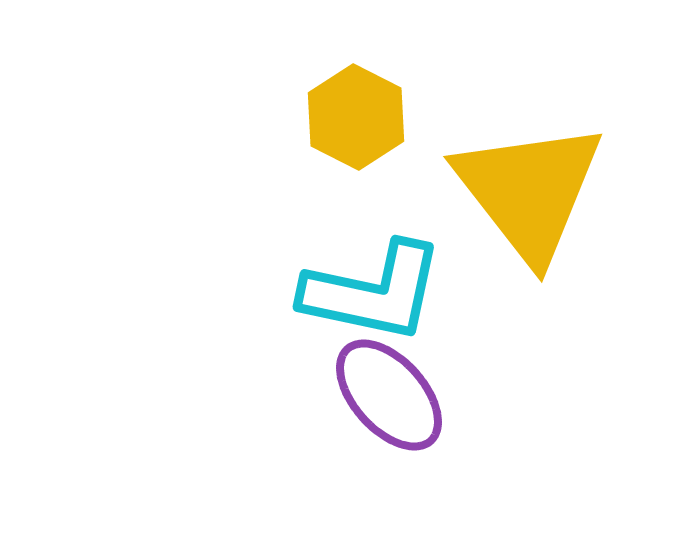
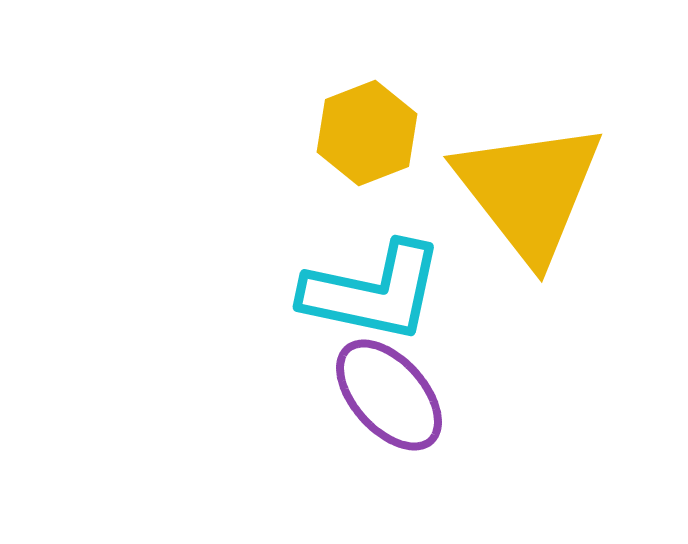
yellow hexagon: moved 11 px right, 16 px down; rotated 12 degrees clockwise
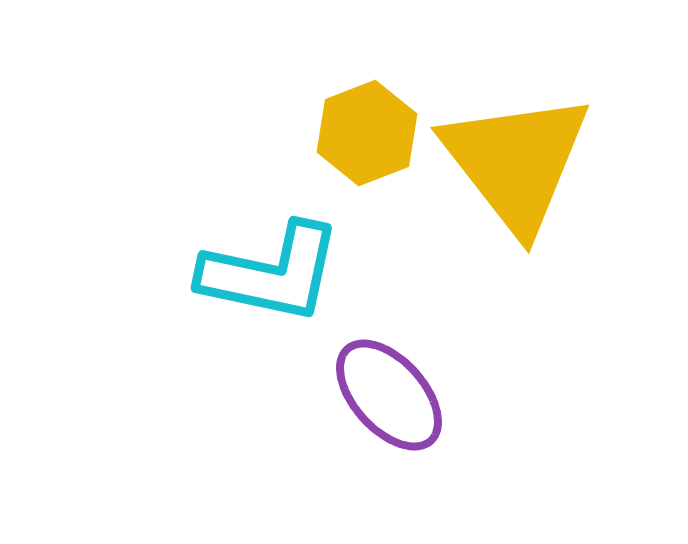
yellow triangle: moved 13 px left, 29 px up
cyan L-shape: moved 102 px left, 19 px up
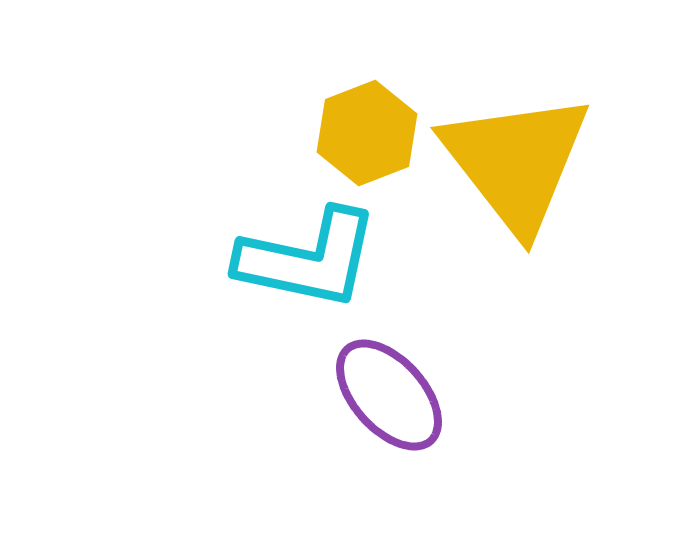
cyan L-shape: moved 37 px right, 14 px up
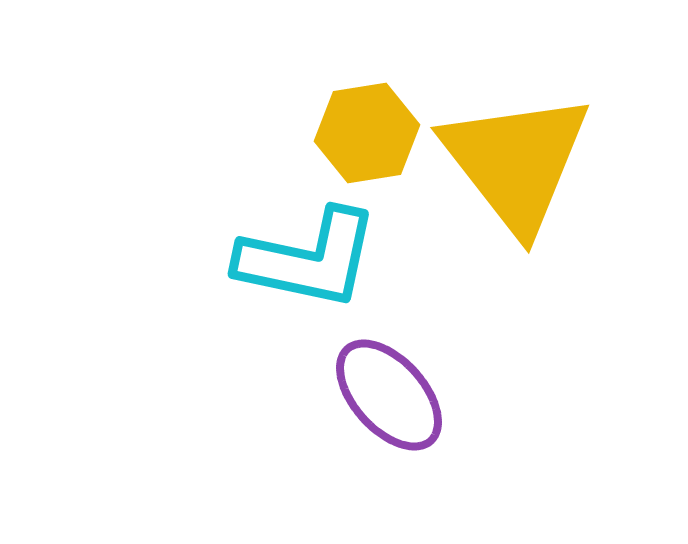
yellow hexagon: rotated 12 degrees clockwise
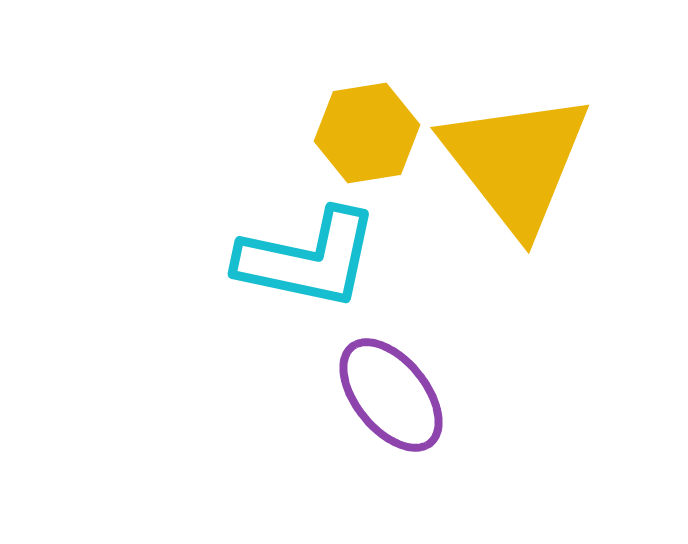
purple ellipse: moved 2 px right; rotated 3 degrees clockwise
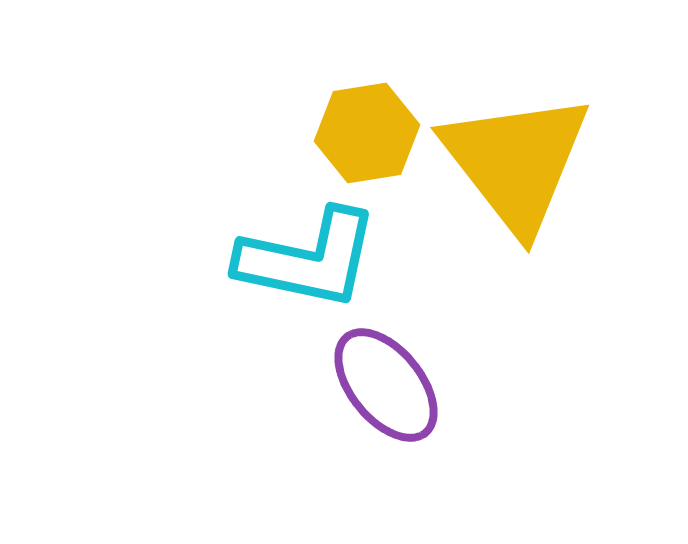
purple ellipse: moved 5 px left, 10 px up
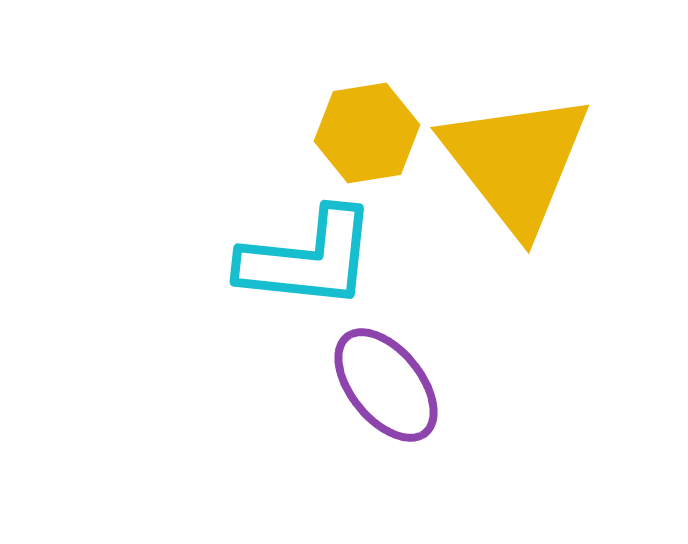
cyan L-shape: rotated 6 degrees counterclockwise
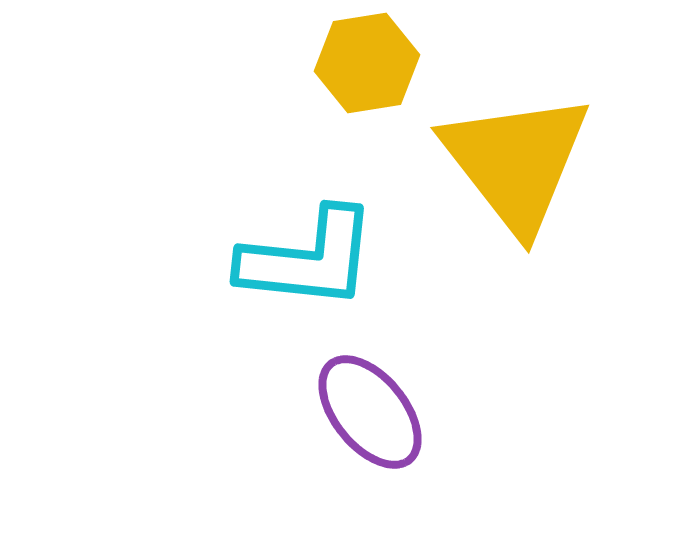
yellow hexagon: moved 70 px up
purple ellipse: moved 16 px left, 27 px down
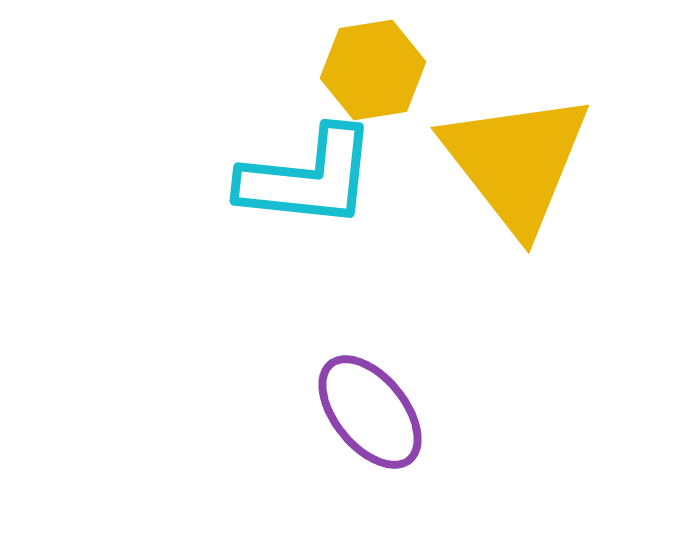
yellow hexagon: moved 6 px right, 7 px down
cyan L-shape: moved 81 px up
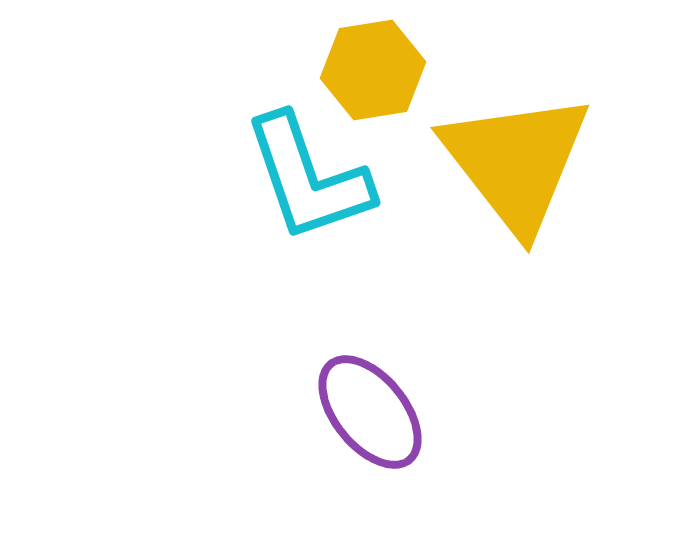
cyan L-shape: rotated 65 degrees clockwise
